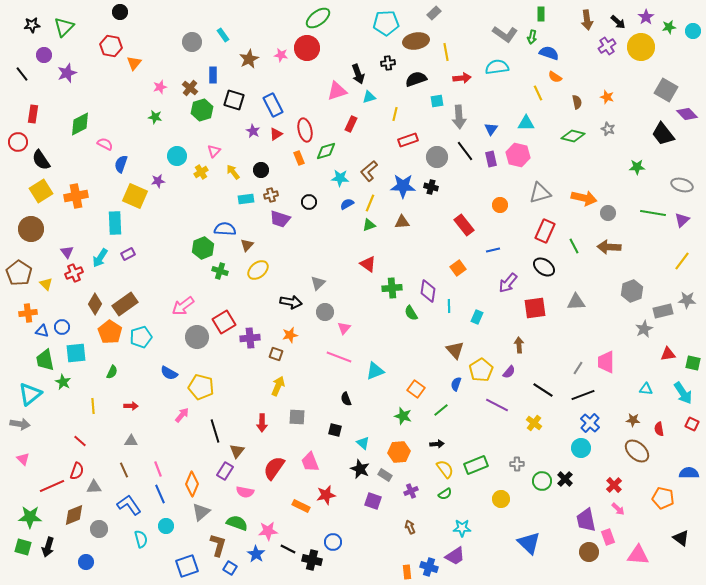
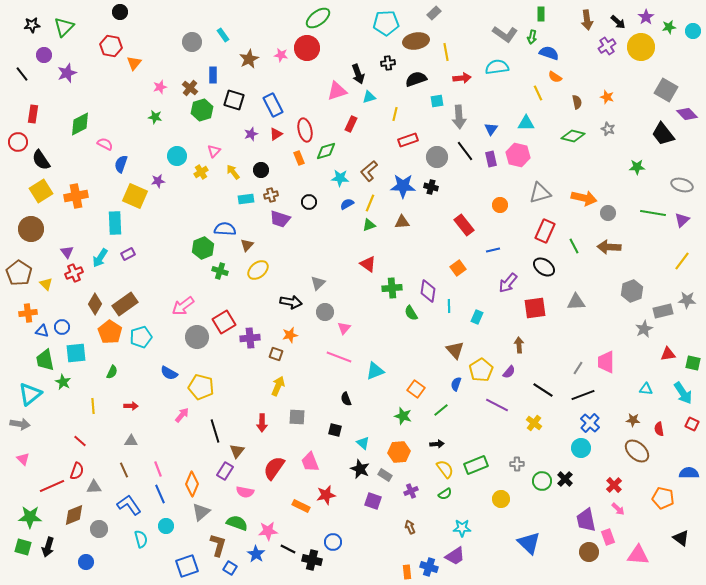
purple star at (253, 131): moved 2 px left, 3 px down; rotated 24 degrees clockwise
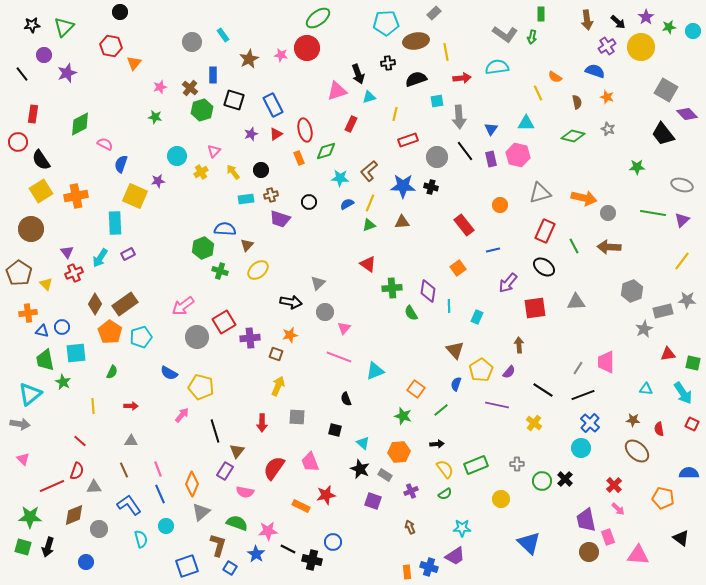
blue semicircle at (549, 53): moved 46 px right, 18 px down
purple line at (497, 405): rotated 15 degrees counterclockwise
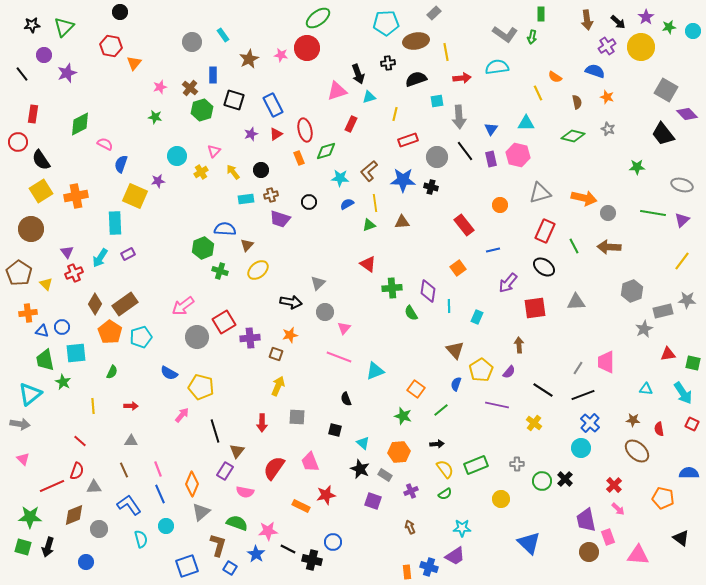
blue star at (403, 186): moved 6 px up
yellow line at (370, 203): moved 5 px right; rotated 30 degrees counterclockwise
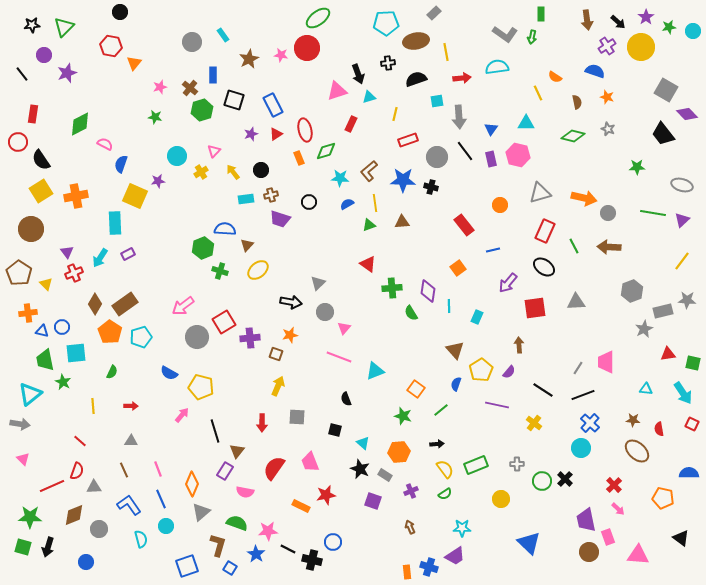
blue line at (160, 494): moved 1 px right, 5 px down
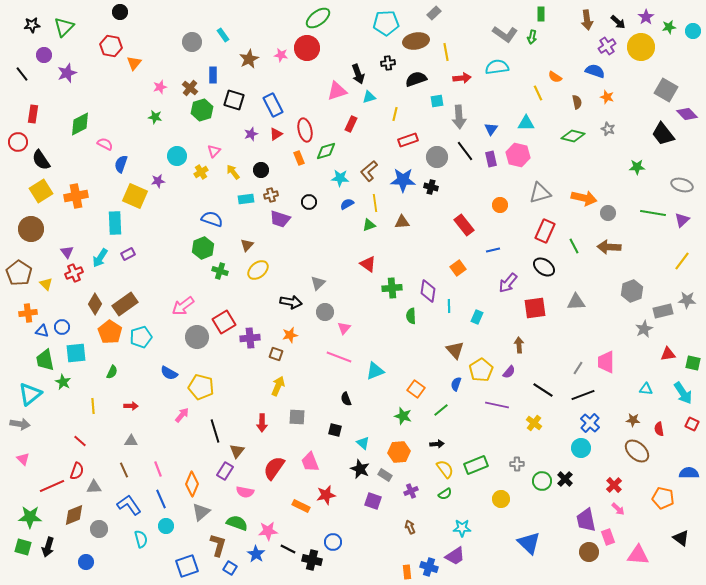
blue semicircle at (225, 229): moved 13 px left, 10 px up; rotated 15 degrees clockwise
green semicircle at (411, 313): moved 3 px down; rotated 28 degrees clockwise
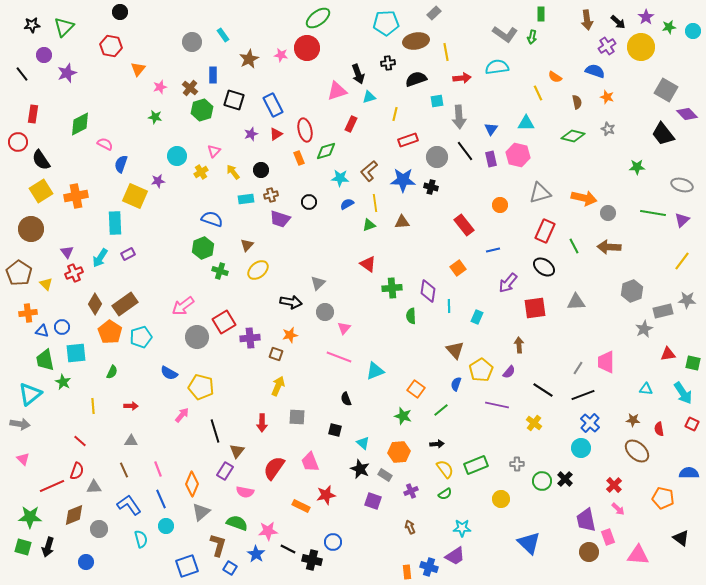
orange triangle at (134, 63): moved 4 px right, 6 px down
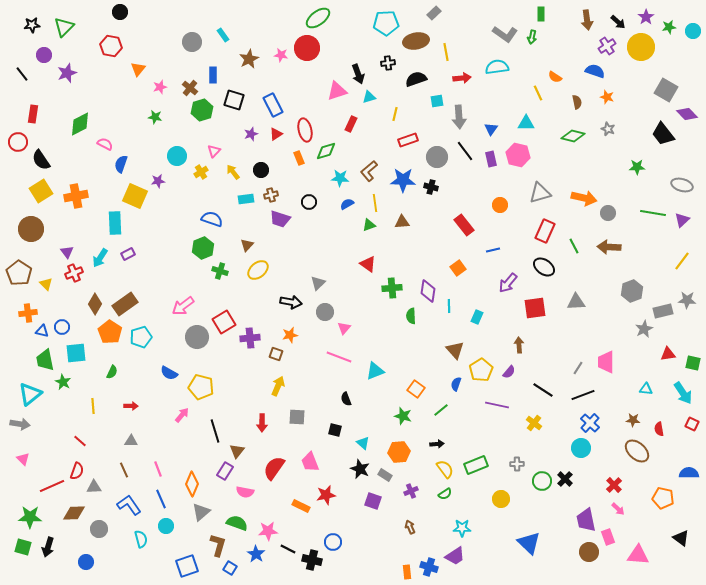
brown diamond at (74, 515): moved 2 px up; rotated 20 degrees clockwise
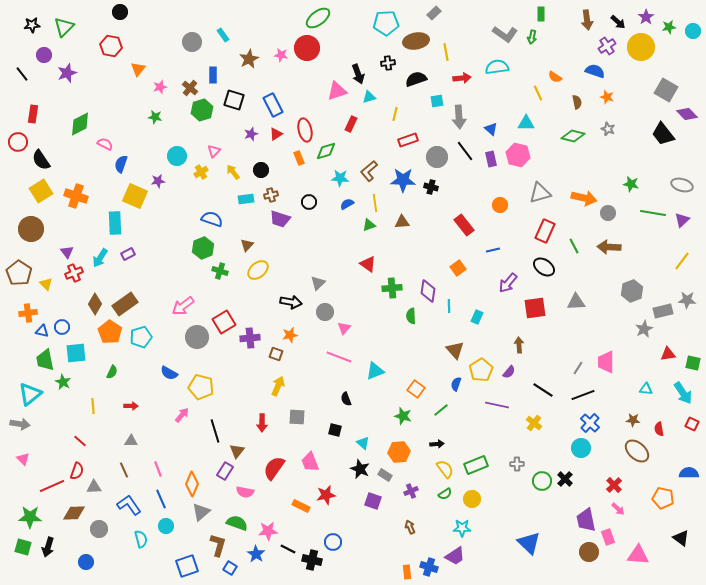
blue triangle at (491, 129): rotated 24 degrees counterclockwise
green star at (637, 167): moved 6 px left, 17 px down; rotated 14 degrees clockwise
orange cross at (76, 196): rotated 30 degrees clockwise
yellow circle at (501, 499): moved 29 px left
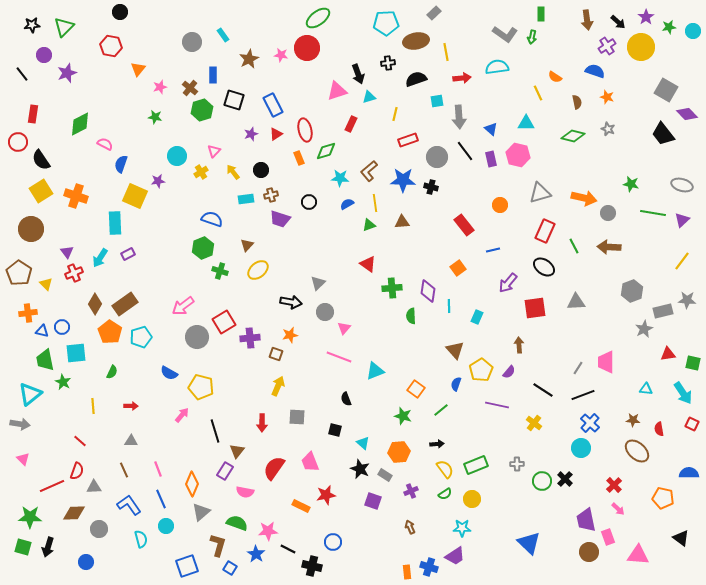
black cross at (312, 560): moved 6 px down
